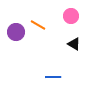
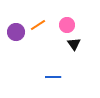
pink circle: moved 4 px left, 9 px down
orange line: rotated 63 degrees counterclockwise
black triangle: rotated 24 degrees clockwise
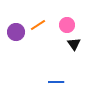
blue line: moved 3 px right, 5 px down
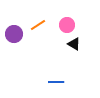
purple circle: moved 2 px left, 2 px down
black triangle: rotated 24 degrees counterclockwise
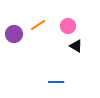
pink circle: moved 1 px right, 1 px down
black triangle: moved 2 px right, 2 px down
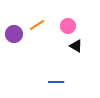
orange line: moved 1 px left
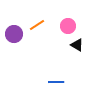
black triangle: moved 1 px right, 1 px up
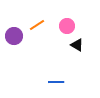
pink circle: moved 1 px left
purple circle: moved 2 px down
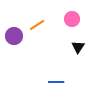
pink circle: moved 5 px right, 7 px up
black triangle: moved 1 px right, 2 px down; rotated 32 degrees clockwise
